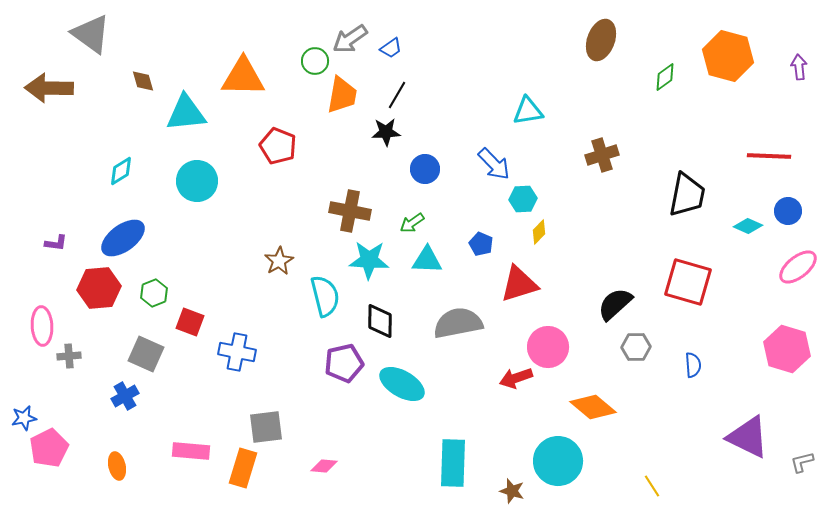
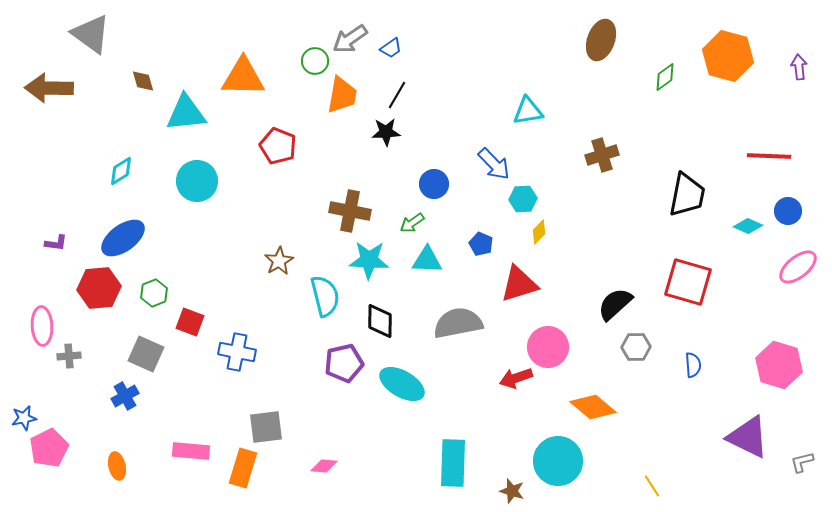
blue circle at (425, 169): moved 9 px right, 15 px down
pink hexagon at (787, 349): moved 8 px left, 16 px down
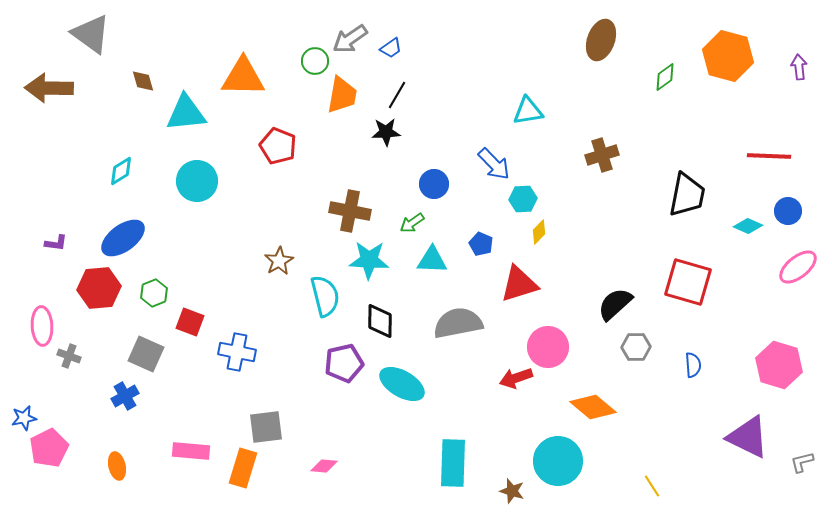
cyan triangle at (427, 260): moved 5 px right
gray cross at (69, 356): rotated 25 degrees clockwise
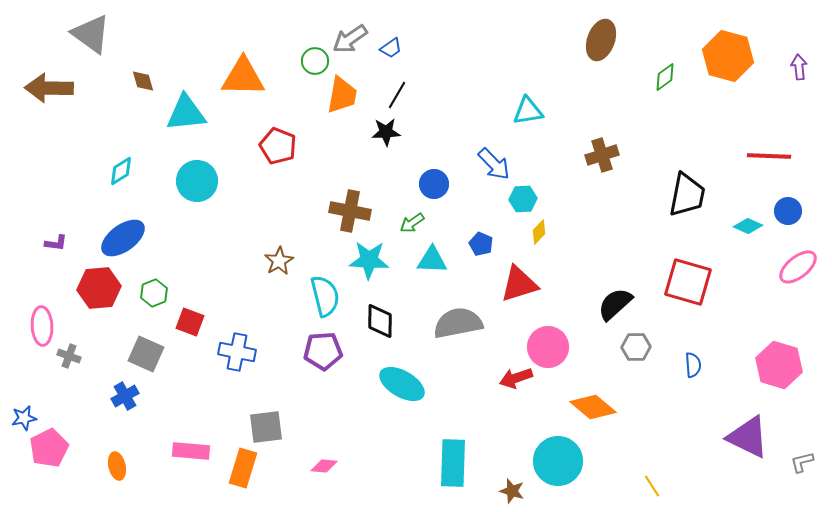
purple pentagon at (344, 363): moved 21 px left, 12 px up; rotated 9 degrees clockwise
